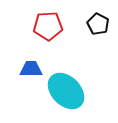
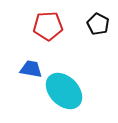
blue trapezoid: rotated 10 degrees clockwise
cyan ellipse: moved 2 px left
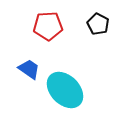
blue trapezoid: moved 2 px left; rotated 25 degrees clockwise
cyan ellipse: moved 1 px right, 1 px up
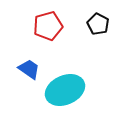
red pentagon: rotated 12 degrees counterclockwise
cyan ellipse: rotated 69 degrees counterclockwise
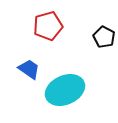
black pentagon: moved 6 px right, 13 px down
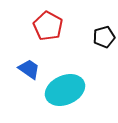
red pentagon: rotated 28 degrees counterclockwise
black pentagon: rotated 30 degrees clockwise
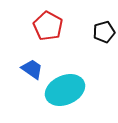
black pentagon: moved 5 px up
blue trapezoid: moved 3 px right
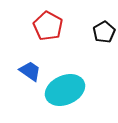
black pentagon: rotated 15 degrees counterclockwise
blue trapezoid: moved 2 px left, 2 px down
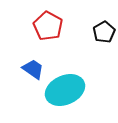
blue trapezoid: moved 3 px right, 2 px up
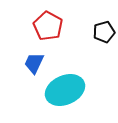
black pentagon: rotated 15 degrees clockwise
blue trapezoid: moved 1 px right, 6 px up; rotated 100 degrees counterclockwise
